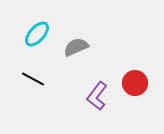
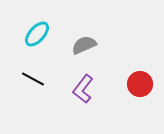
gray semicircle: moved 8 px right, 2 px up
red circle: moved 5 px right, 1 px down
purple L-shape: moved 14 px left, 7 px up
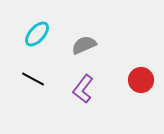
red circle: moved 1 px right, 4 px up
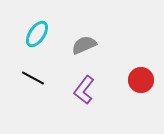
cyan ellipse: rotated 8 degrees counterclockwise
black line: moved 1 px up
purple L-shape: moved 1 px right, 1 px down
